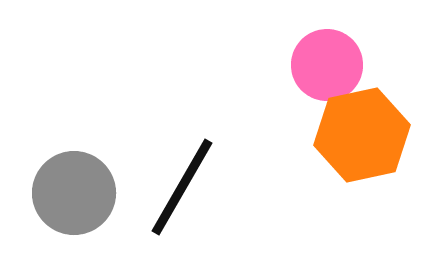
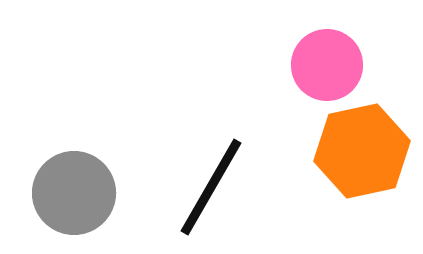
orange hexagon: moved 16 px down
black line: moved 29 px right
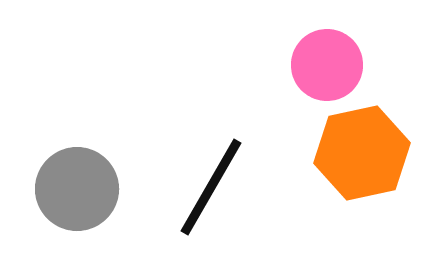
orange hexagon: moved 2 px down
gray circle: moved 3 px right, 4 px up
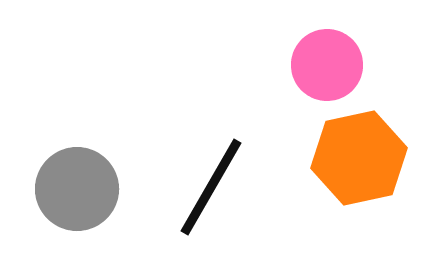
orange hexagon: moved 3 px left, 5 px down
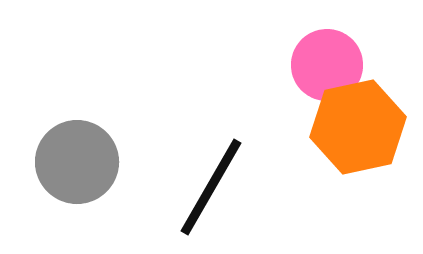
orange hexagon: moved 1 px left, 31 px up
gray circle: moved 27 px up
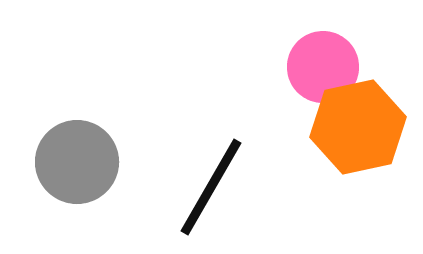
pink circle: moved 4 px left, 2 px down
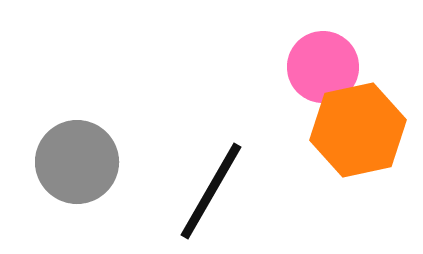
orange hexagon: moved 3 px down
black line: moved 4 px down
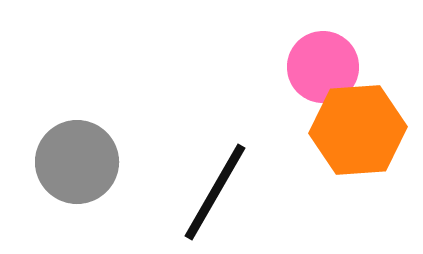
orange hexagon: rotated 8 degrees clockwise
black line: moved 4 px right, 1 px down
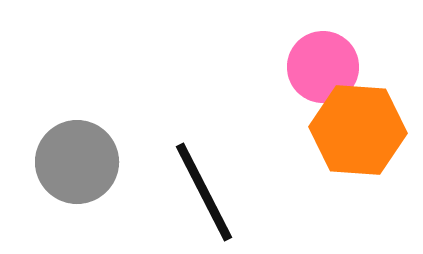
orange hexagon: rotated 8 degrees clockwise
black line: moved 11 px left; rotated 57 degrees counterclockwise
